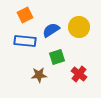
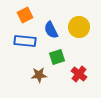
blue semicircle: rotated 84 degrees counterclockwise
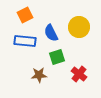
blue semicircle: moved 3 px down
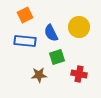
red cross: rotated 28 degrees counterclockwise
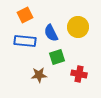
yellow circle: moved 1 px left
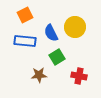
yellow circle: moved 3 px left
green square: rotated 14 degrees counterclockwise
red cross: moved 2 px down
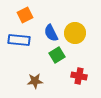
yellow circle: moved 6 px down
blue rectangle: moved 6 px left, 1 px up
green square: moved 2 px up
brown star: moved 4 px left, 6 px down
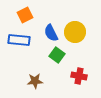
yellow circle: moved 1 px up
green square: rotated 21 degrees counterclockwise
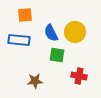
orange square: rotated 21 degrees clockwise
green square: rotated 28 degrees counterclockwise
